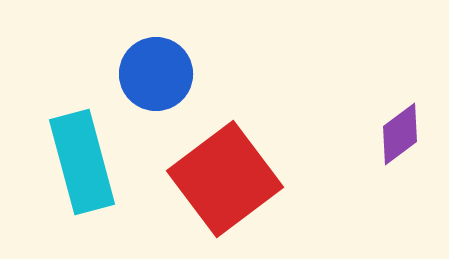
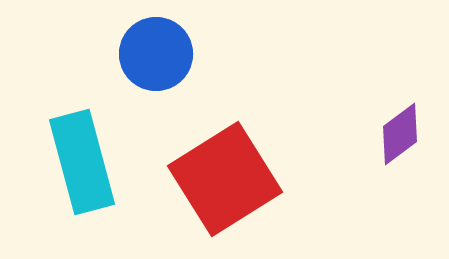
blue circle: moved 20 px up
red square: rotated 5 degrees clockwise
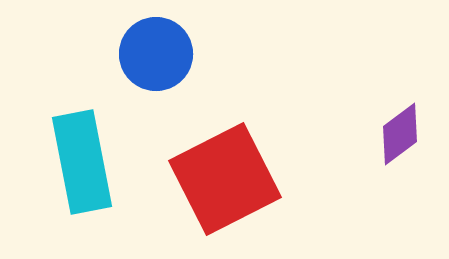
cyan rectangle: rotated 4 degrees clockwise
red square: rotated 5 degrees clockwise
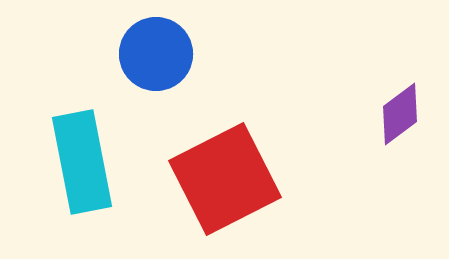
purple diamond: moved 20 px up
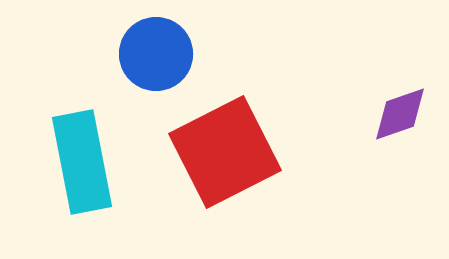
purple diamond: rotated 18 degrees clockwise
red square: moved 27 px up
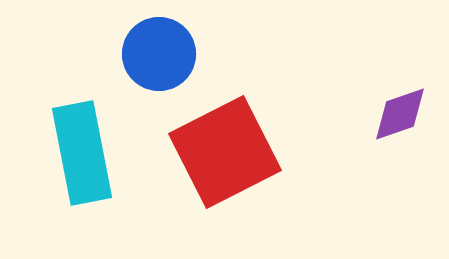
blue circle: moved 3 px right
cyan rectangle: moved 9 px up
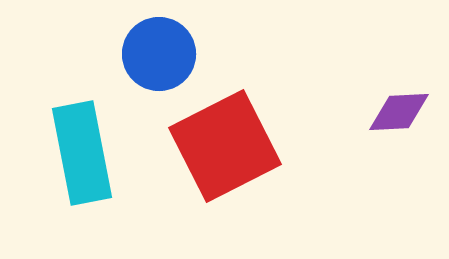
purple diamond: moved 1 px left, 2 px up; rotated 16 degrees clockwise
red square: moved 6 px up
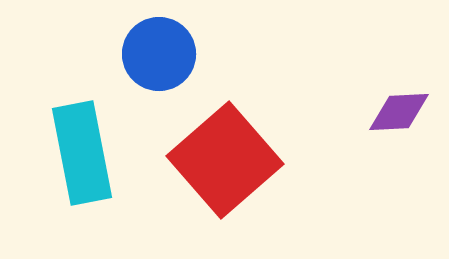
red square: moved 14 px down; rotated 14 degrees counterclockwise
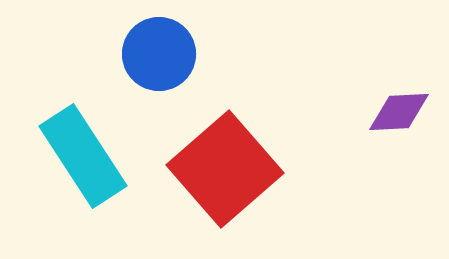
cyan rectangle: moved 1 px right, 3 px down; rotated 22 degrees counterclockwise
red square: moved 9 px down
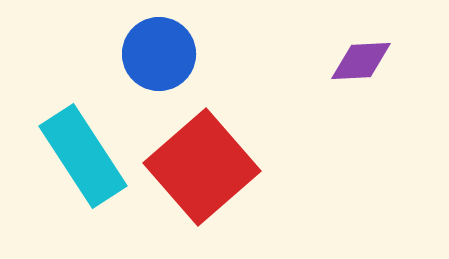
purple diamond: moved 38 px left, 51 px up
red square: moved 23 px left, 2 px up
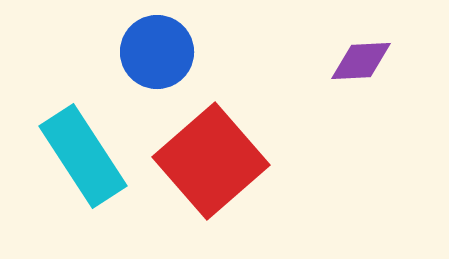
blue circle: moved 2 px left, 2 px up
red square: moved 9 px right, 6 px up
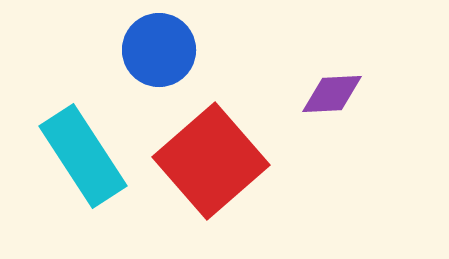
blue circle: moved 2 px right, 2 px up
purple diamond: moved 29 px left, 33 px down
